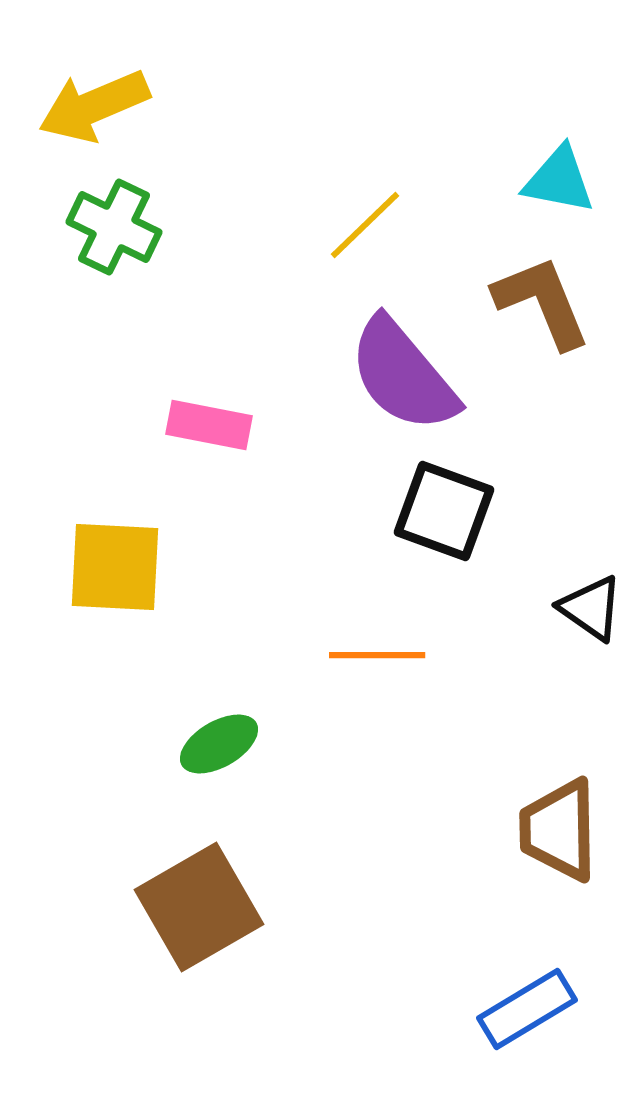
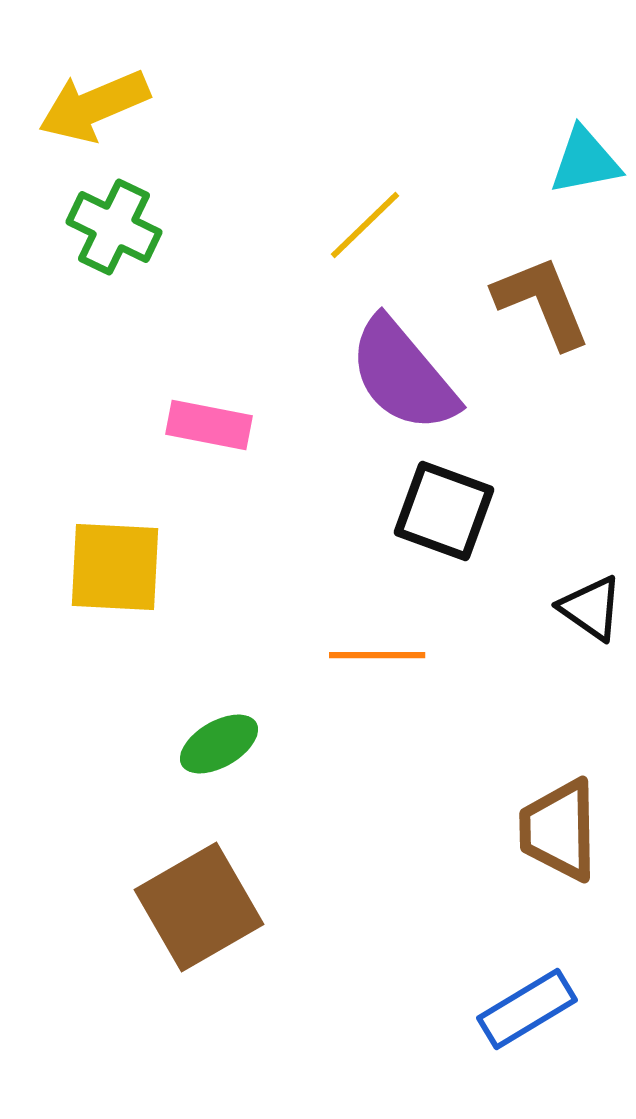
cyan triangle: moved 26 px right, 19 px up; rotated 22 degrees counterclockwise
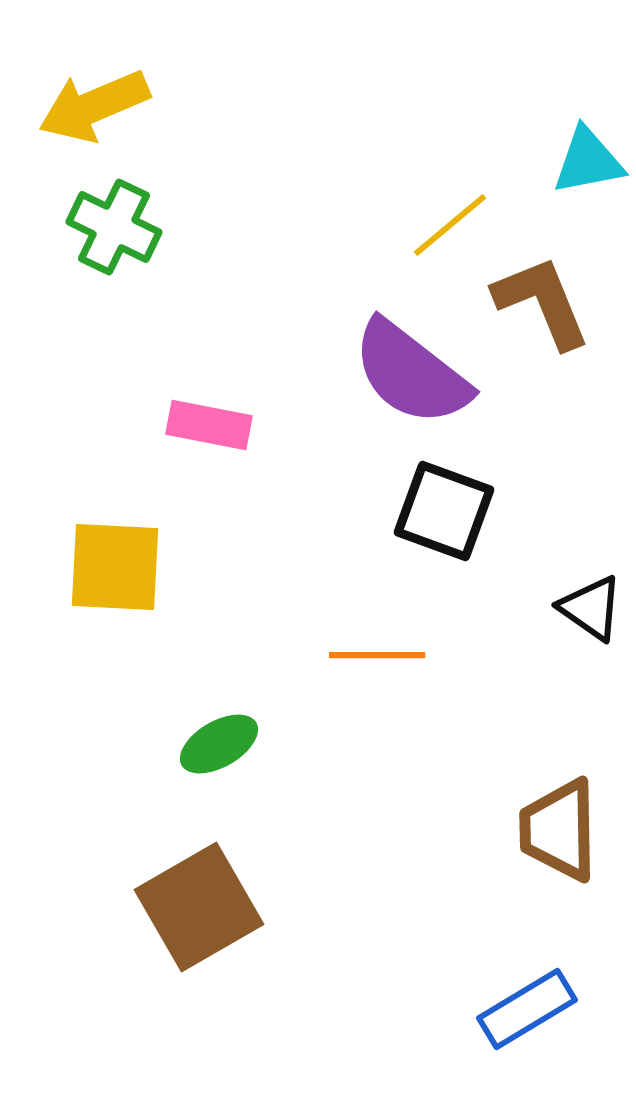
cyan triangle: moved 3 px right
yellow line: moved 85 px right; rotated 4 degrees clockwise
purple semicircle: moved 8 px right, 2 px up; rotated 12 degrees counterclockwise
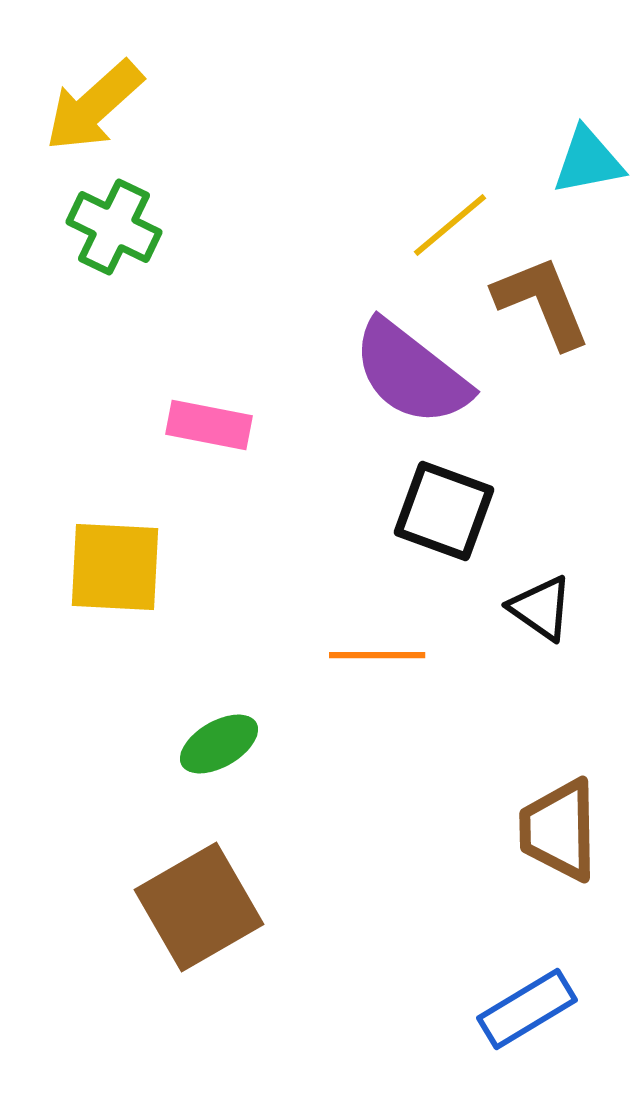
yellow arrow: rotated 19 degrees counterclockwise
black triangle: moved 50 px left
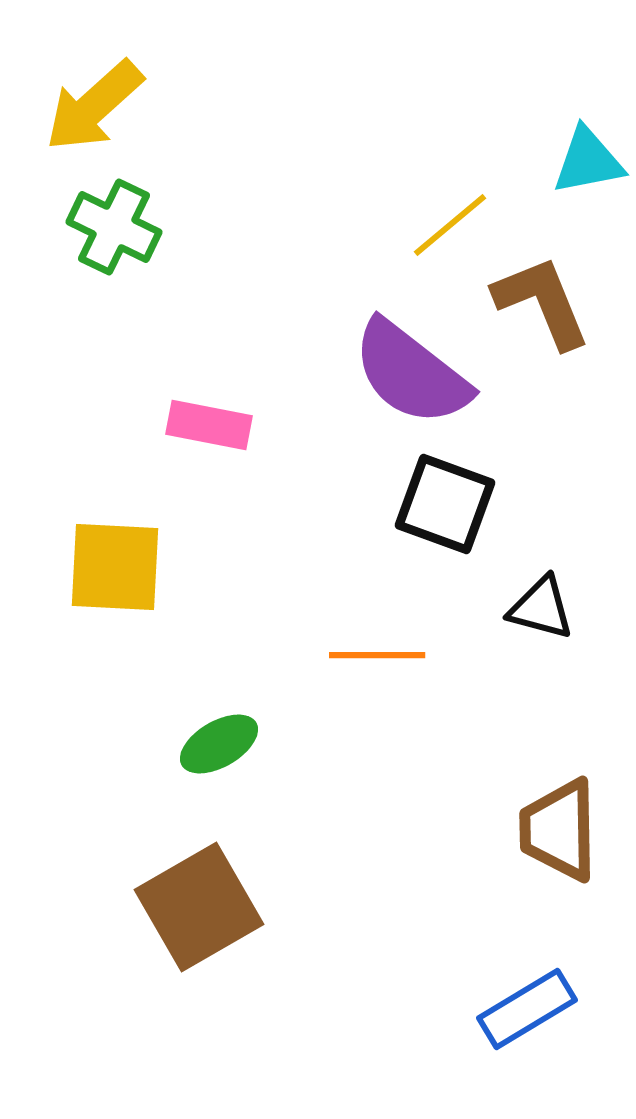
black square: moved 1 px right, 7 px up
black triangle: rotated 20 degrees counterclockwise
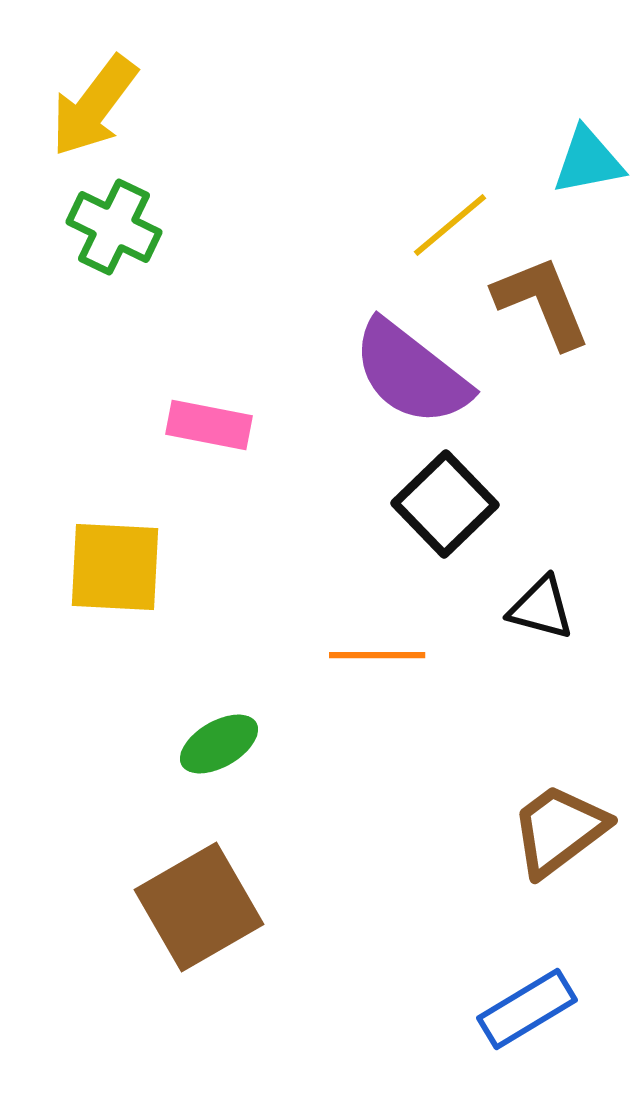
yellow arrow: rotated 11 degrees counterclockwise
black square: rotated 26 degrees clockwise
brown trapezoid: rotated 54 degrees clockwise
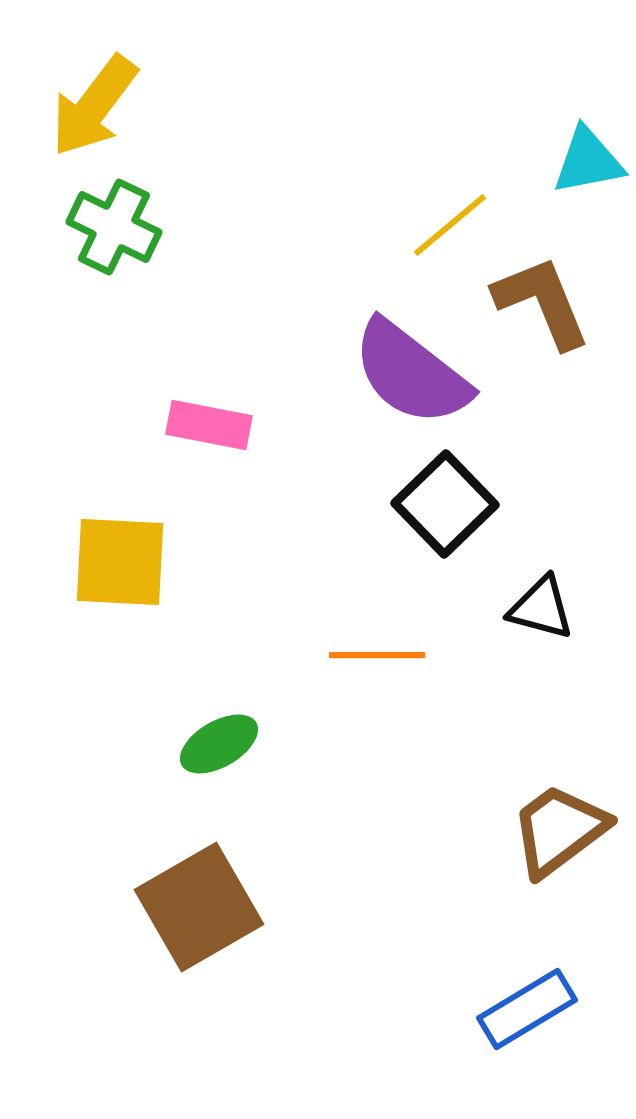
yellow square: moved 5 px right, 5 px up
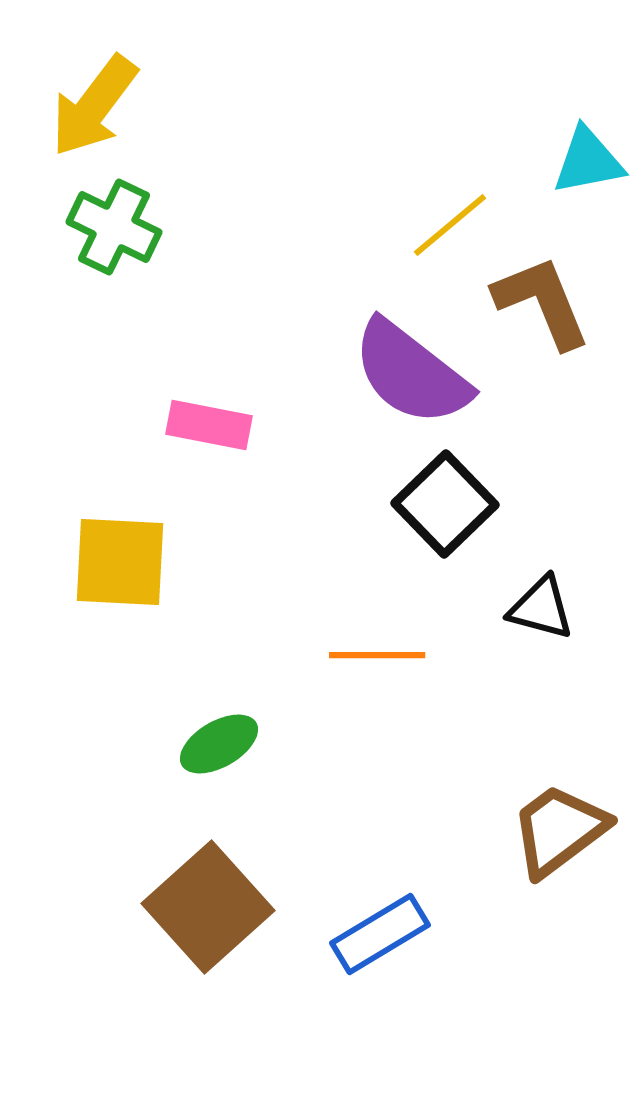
brown square: moved 9 px right; rotated 12 degrees counterclockwise
blue rectangle: moved 147 px left, 75 px up
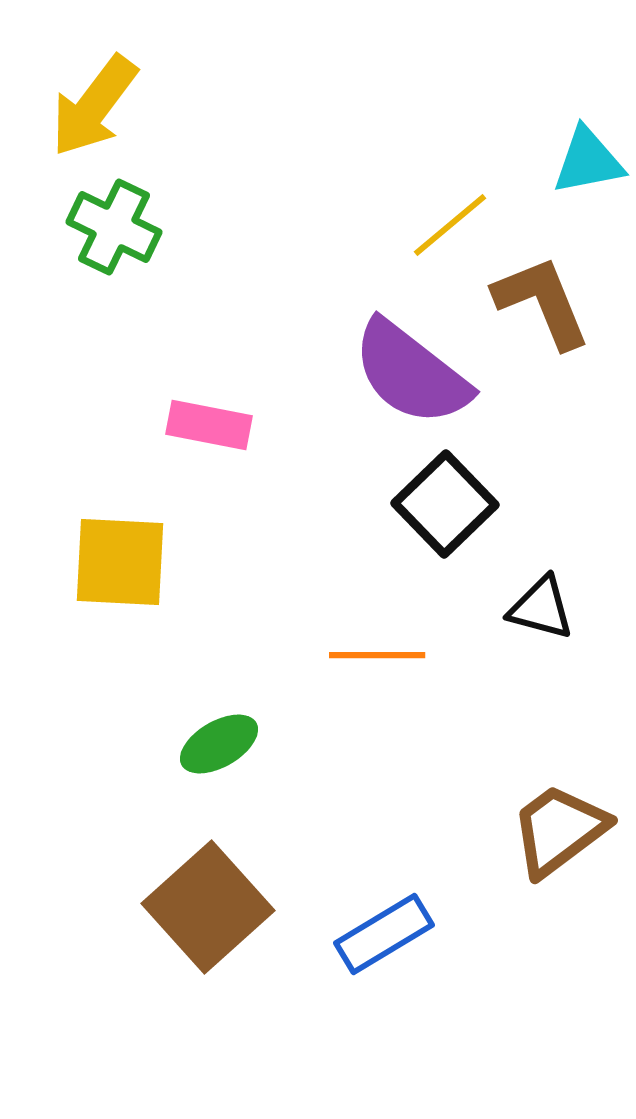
blue rectangle: moved 4 px right
